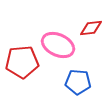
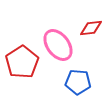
pink ellipse: rotated 28 degrees clockwise
red pentagon: rotated 28 degrees counterclockwise
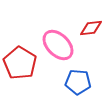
pink ellipse: rotated 8 degrees counterclockwise
red pentagon: moved 2 px left, 1 px down; rotated 8 degrees counterclockwise
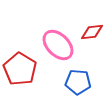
red diamond: moved 1 px right, 4 px down
red pentagon: moved 6 px down
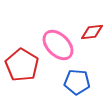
red pentagon: moved 2 px right, 4 px up
blue pentagon: moved 1 px left
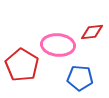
pink ellipse: rotated 40 degrees counterclockwise
blue pentagon: moved 3 px right, 4 px up
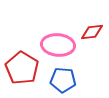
red pentagon: moved 3 px down
blue pentagon: moved 17 px left, 2 px down
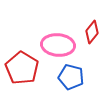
red diamond: rotated 45 degrees counterclockwise
blue pentagon: moved 8 px right, 3 px up; rotated 10 degrees clockwise
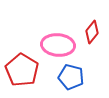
red pentagon: moved 2 px down
